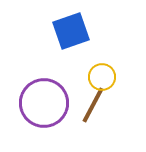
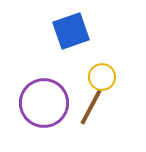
brown line: moved 2 px left, 2 px down
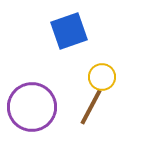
blue square: moved 2 px left
purple circle: moved 12 px left, 4 px down
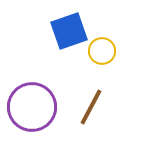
yellow circle: moved 26 px up
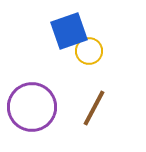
yellow circle: moved 13 px left
brown line: moved 3 px right, 1 px down
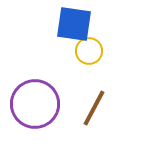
blue square: moved 5 px right, 7 px up; rotated 27 degrees clockwise
purple circle: moved 3 px right, 3 px up
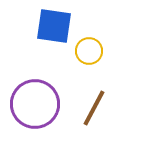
blue square: moved 20 px left, 2 px down
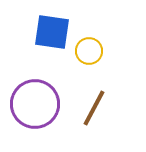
blue square: moved 2 px left, 6 px down
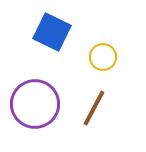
blue square: rotated 18 degrees clockwise
yellow circle: moved 14 px right, 6 px down
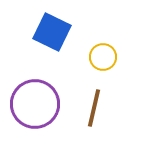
brown line: rotated 15 degrees counterclockwise
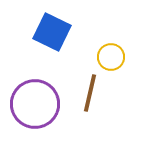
yellow circle: moved 8 px right
brown line: moved 4 px left, 15 px up
